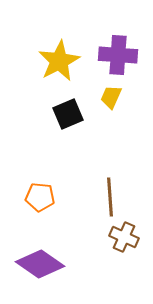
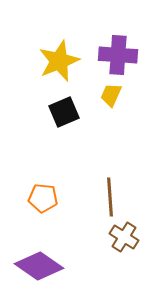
yellow star: rotated 6 degrees clockwise
yellow trapezoid: moved 2 px up
black square: moved 4 px left, 2 px up
orange pentagon: moved 3 px right, 1 px down
brown cross: rotated 8 degrees clockwise
purple diamond: moved 1 px left, 2 px down
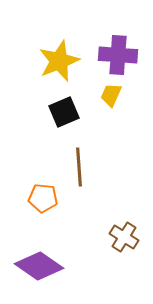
brown line: moved 31 px left, 30 px up
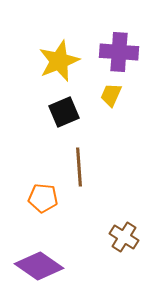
purple cross: moved 1 px right, 3 px up
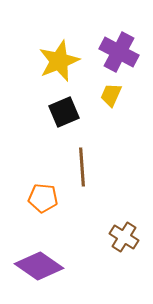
purple cross: rotated 24 degrees clockwise
brown line: moved 3 px right
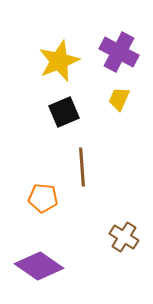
yellow trapezoid: moved 8 px right, 4 px down
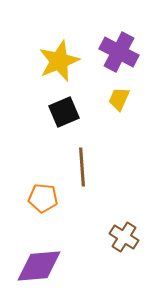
purple diamond: rotated 39 degrees counterclockwise
